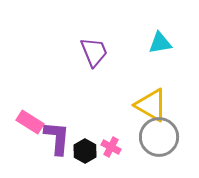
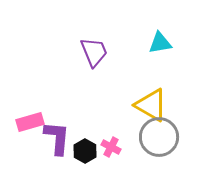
pink rectangle: rotated 48 degrees counterclockwise
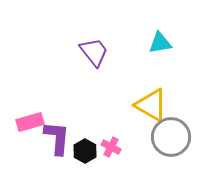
purple trapezoid: rotated 16 degrees counterclockwise
gray circle: moved 12 px right
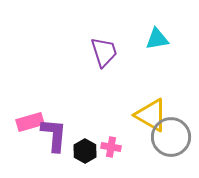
cyan triangle: moved 3 px left, 4 px up
purple trapezoid: moved 10 px right; rotated 20 degrees clockwise
yellow triangle: moved 10 px down
purple L-shape: moved 3 px left, 3 px up
pink cross: rotated 18 degrees counterclockwise
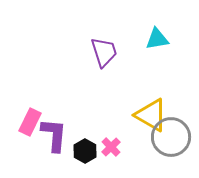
pink rectangle: rotated 48 degrees counterclockwise
pink cross: rotated 36 degrees clockwise
